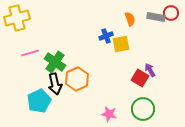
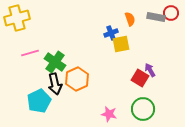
blue cross: moved 5 px right, 3 px up
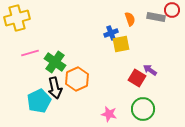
red circle: moved 1 px right, 3 px up
purple arrow: rotated 24 degrees counterclockwise
red square: moved 3 px left
black arrow: moved 4 px down
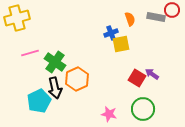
purple arrow: moved 2 px right, 4 px down
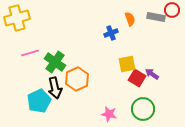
yellow square: moved 6 px right, 20 px down
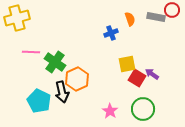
pink line: moved 1 px right, 1 px up; rotated 18 degrees clockwise
black arrow: moved 7 px right, 4 px down
cyan pentagon: rotated 20 degrees counterclockwise
pink star: moved 1 px right, 3 px up; rotated 21 degrees clockwise
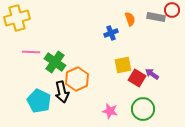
yellow square: moved 4 px left, 1 px down
pink star: rotated 21 degrees counterclockwise
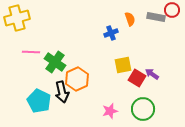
pink star: rotated 28 degrees counterclockwise
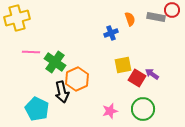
cyan pentagon: moved 2 px left, 8 px down
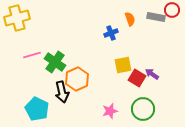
pink line: moved 1 px right, 3 px down; rotated 18 degrees counterclockwise
